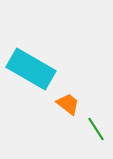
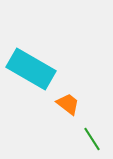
green line: moved 4 px left, 10 px down
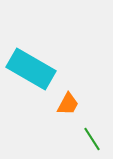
orange trapezoid: rotated 80 degrees clockwise
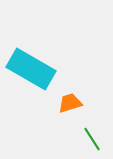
orange trapezoid: moved 2 px right, 1 px up; rotated 135 degrees counterclockwise
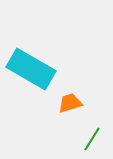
green line: rotated 65 degrees clockwise
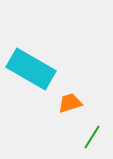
green line: moved 2 px up
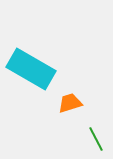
green line: moved 4 px right, 2 px down; rotated 60 degrees counterclockwise
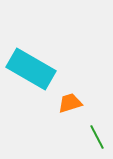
green line: moved 1 px right, 2 px up
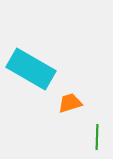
green line: rotated 30 degrees clockwise
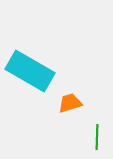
cyan rectangle: moved 1 px left, 2 px down
